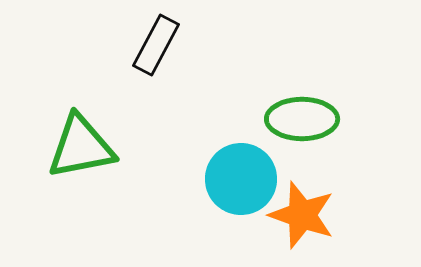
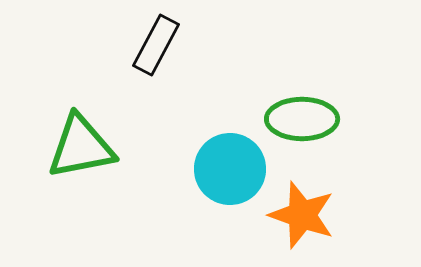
cyan circle: moved 11 px left, 10 px up
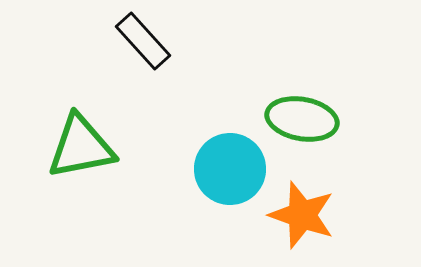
black rectangle: moved 13 px left, 4 px up; rotated 70 degrees counterclockwise
green ellipse: rotated 10 degrees clockwise
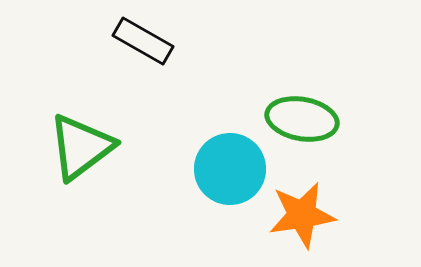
black rectangle: rotated 18 degrees counterclockwise
green triangle: rotated 26 degrees counterclockwise
orange star: rotated 28 degrees counterclockwise
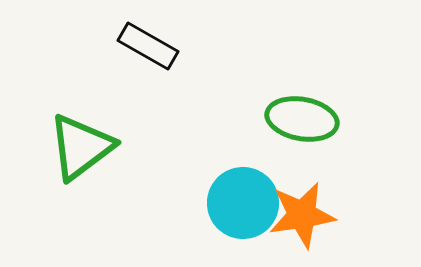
black rectangle: moved 5 px right, 5 px down
cyan circle: moved 13 px right, 34 px down
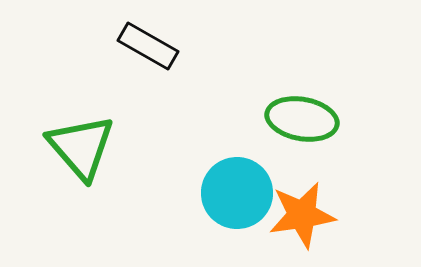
green triangle: rotated 34 degrees counterclockwise
cyan circle: moved 6 px left, 10 px up
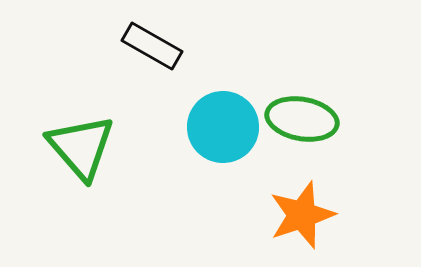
black rectangle: moved 4 px right
cyan circle: moved 14 px left, 66 px up
orange star: rotated 10 degrees counterclockwise
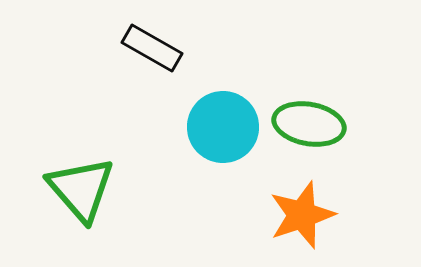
black rectangle: moved 2 px down
green ellipse: moved 7 px right, 5 px down
green triangle: moved 42 px down
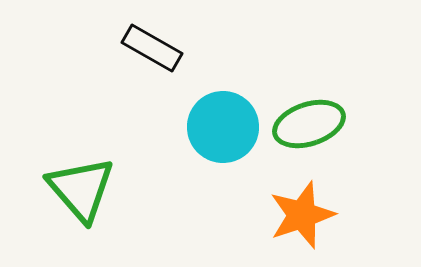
green ellipse: rotated 28 degrees counterclockwise
